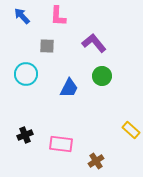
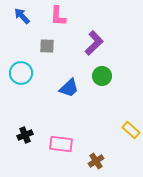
purple L-shape: rotated 85 degrees clockwise
cyan circle: moved 5 px left, 1 px up
blue trapezoid: rotated 20 degrees clockwise
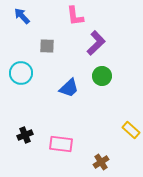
pink L-shape: moved 17 px right; rotated 10 degrees counterclockwise
purple L-shape: moved 2 px right
brown cross: moved 5 px right, 1 px down
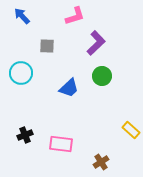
pink L-shape: rotated 100 degrees counterclockwise
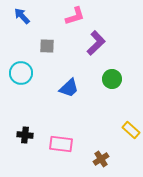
green circle: moved 10 px right, 3 px down
black cross: rotated 28 degrees clockwise
brown cross: moved 3 px up
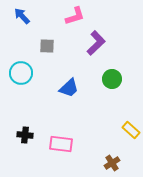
brown cross: moved 11 px right, 4 px down
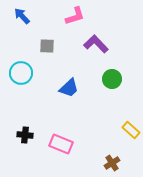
purple L-shape: moved 1 px down; rotated 90 degrees counterclockwise
pink rectangle: rotated 15 degrees clockwise
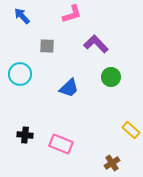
pink L-shape: moved 3 px left, 2 px up
cyan circle: moved 1 px left, 1 px down
green circle: moved 1 px left, 2 px up
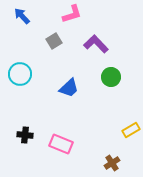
gray square: moved 7 px right, 5 px up; rotated 35 degrees counterclockwise
yellow rectangle: rotated 72 degrees counterclockwise
